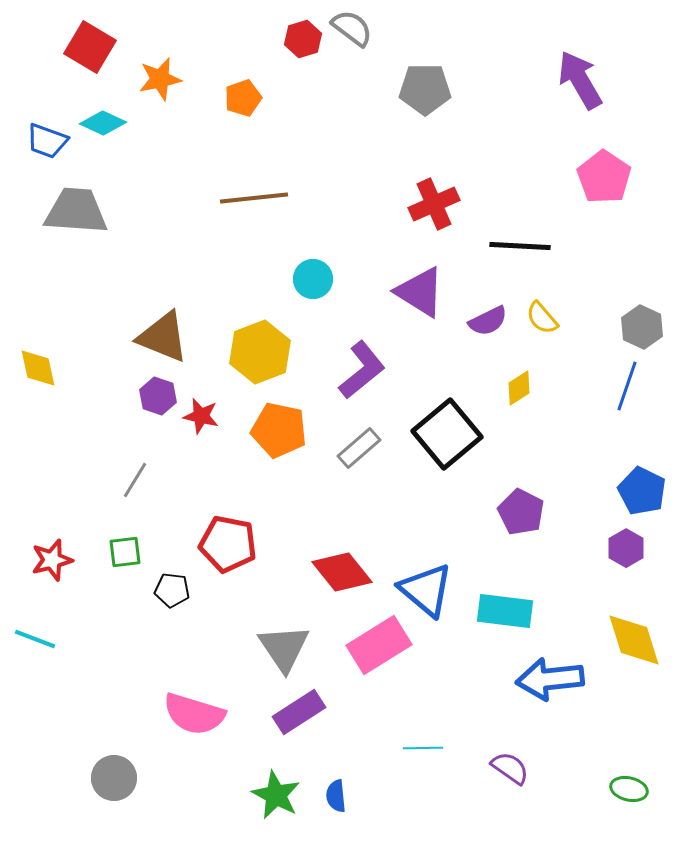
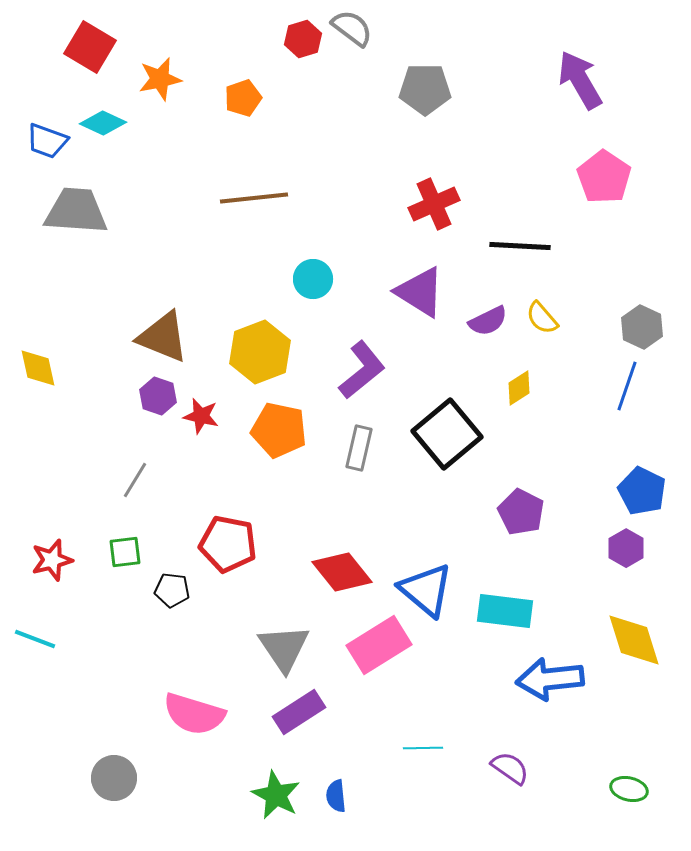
gray rectangle at (359, 448): rotated 36 degrees counterclockwise
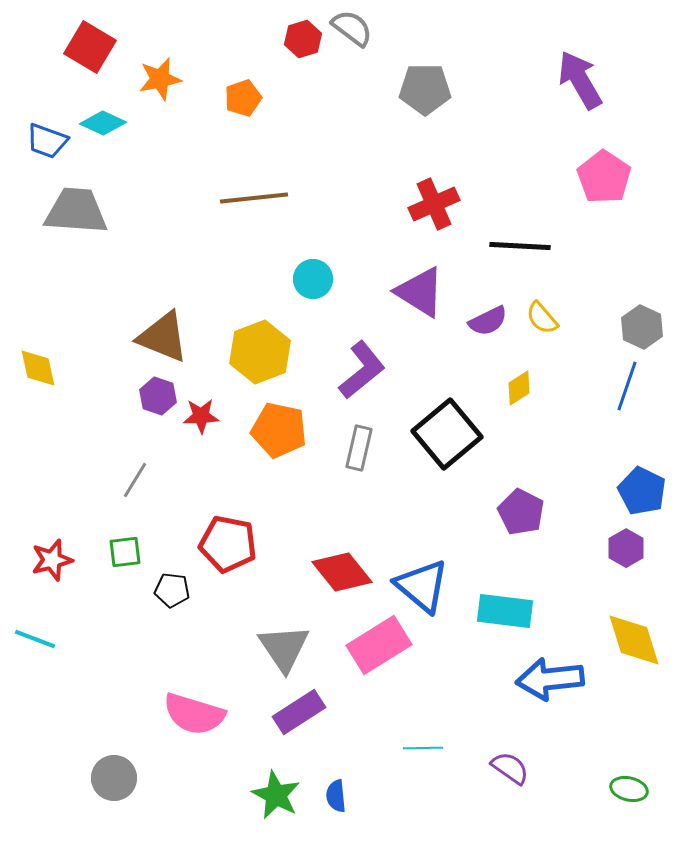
red star at (201, 416): rotated 15 degrees counterclockwise
blue triangle at (426, 590): moved 4 px left, 4 px up
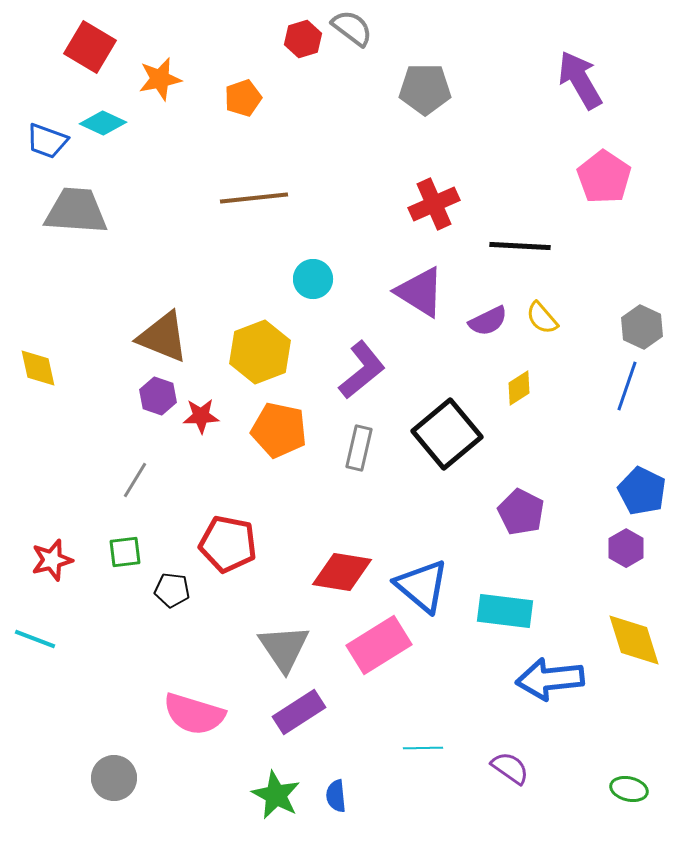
red diamond at (342, 572): rotated 42 degrees counterclockwise
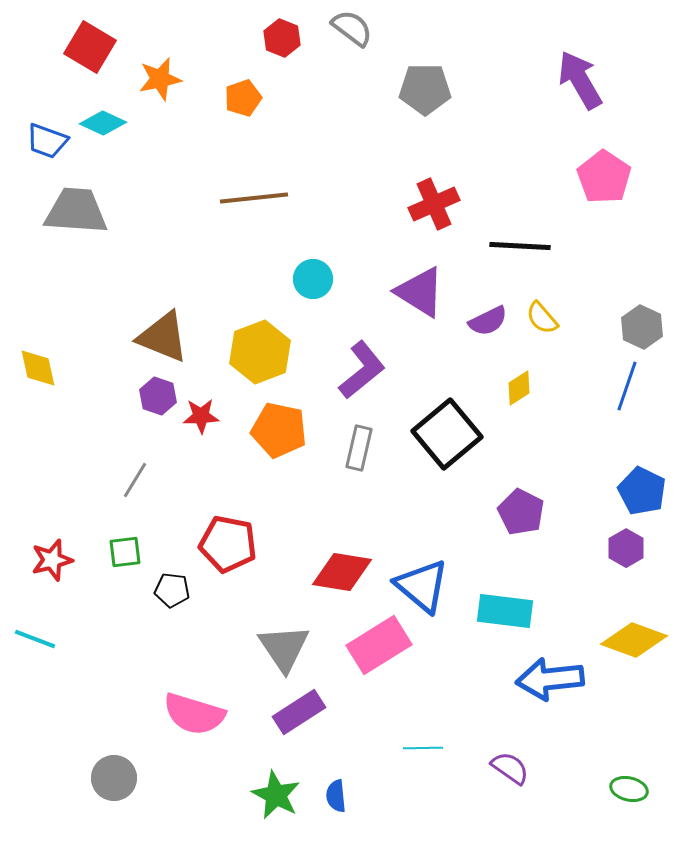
red hexagon at (303, 39): moved 21 px left, 1 px up; rotated 21 degrees counterclockwise
yellow diamond at (634, 640): rotated 52 degrees counterclockwise
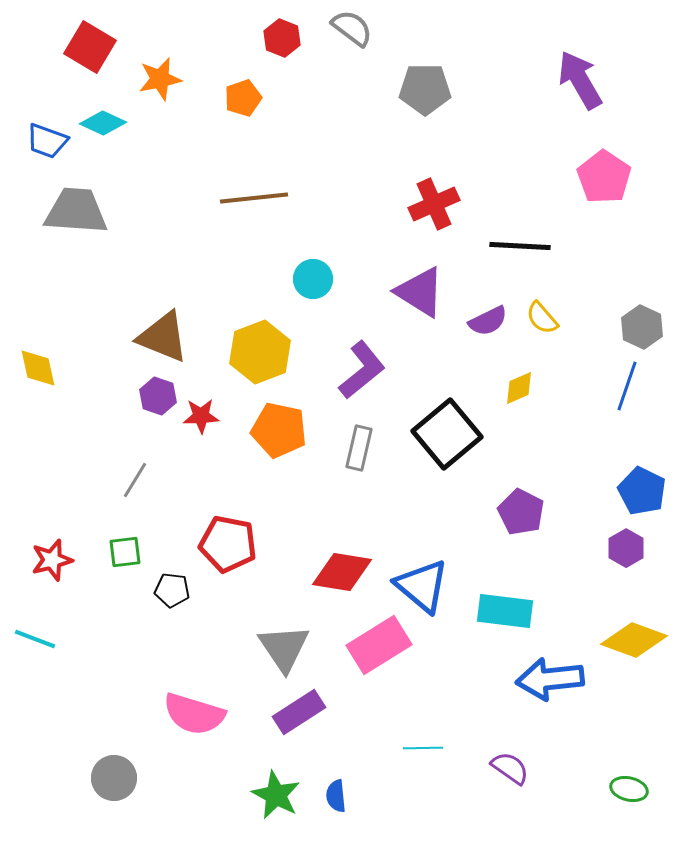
yellow diamond at (519, 388): rotated 9 degrees clockwise
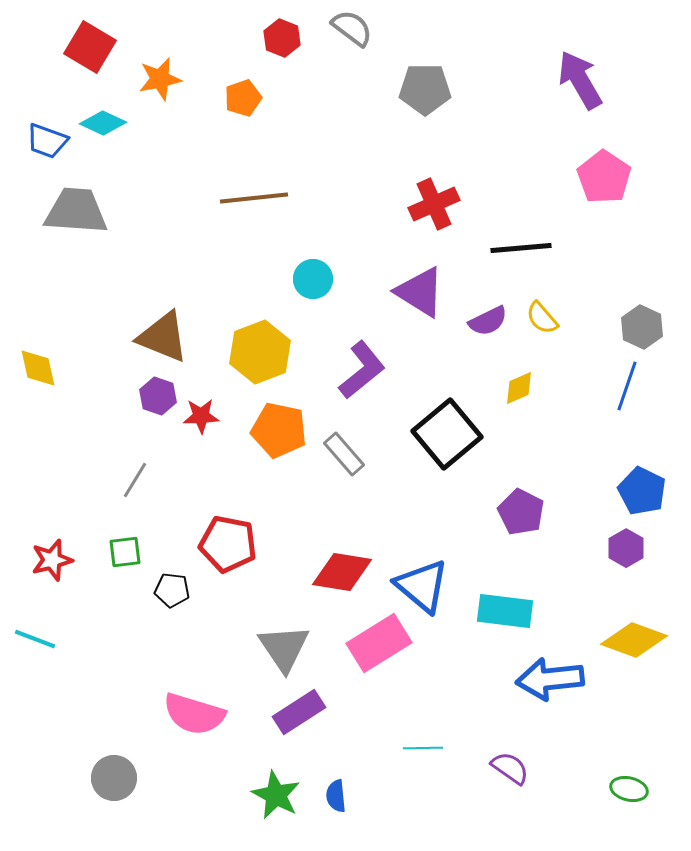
black line at (520, 246): moved 1 px right, 2 px down; rotated 8 degrees counterclockwise
gray rectangle at (359, 448): moved 15 px left, 6 px down; rotated 54 degrees counterclockwise
pink rectangle at (379, 645): moved 2 px up
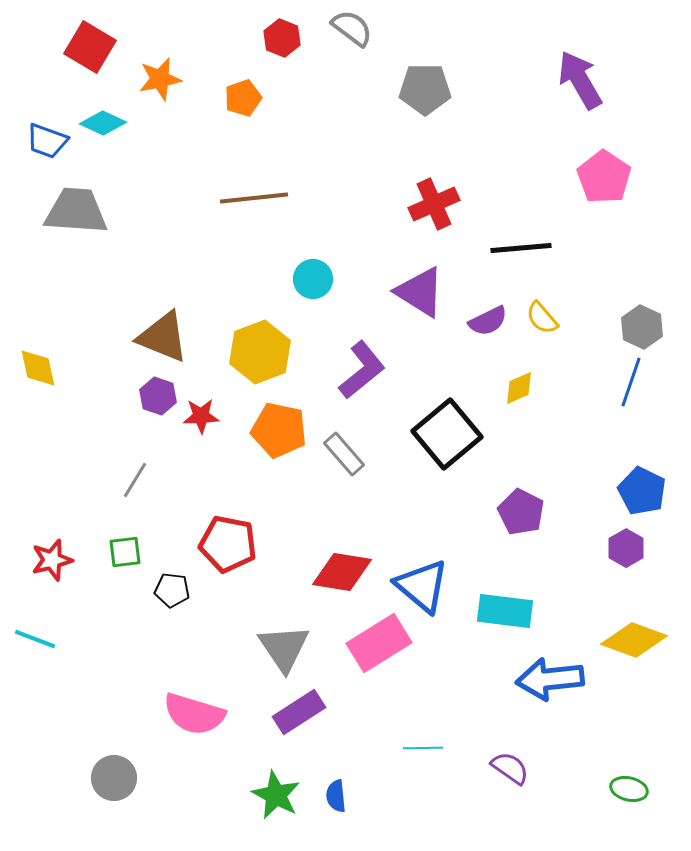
blue line at (627, 386): moved 4 px right, 4 px up
